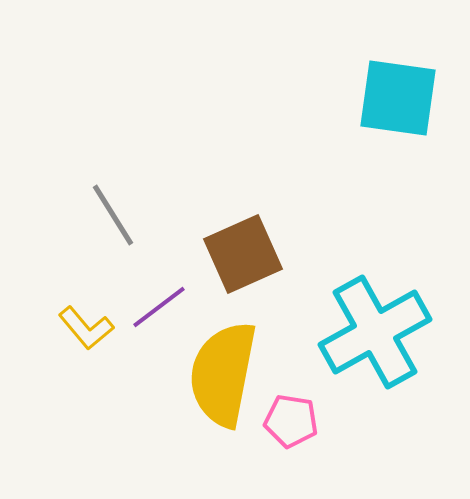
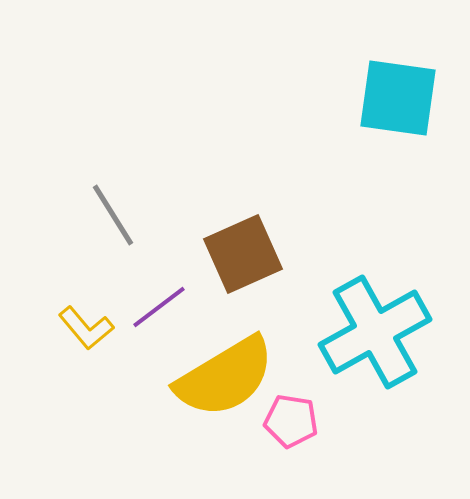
yellow semicircle: moved 2 px right, 3 px down; rotated 132 degrees counterclockwise
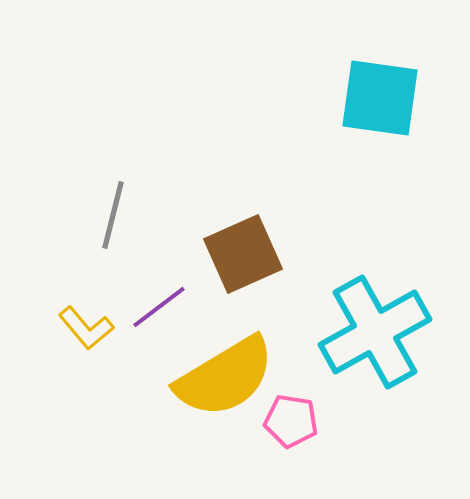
cyan square: moved 18 px left
gray line: rotated 46 degrees clockwise
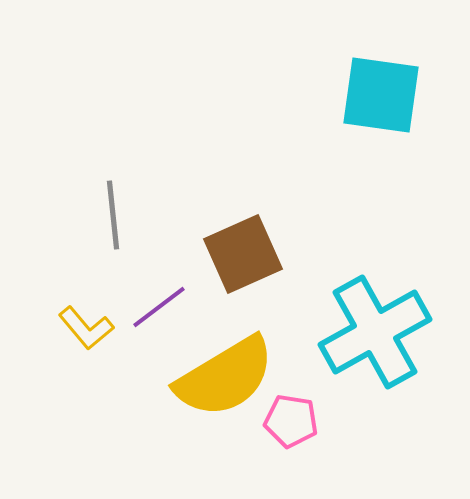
cyan square: moved 1 px right, 3 px up
gray line: rotated 20 degrees counterclockwise
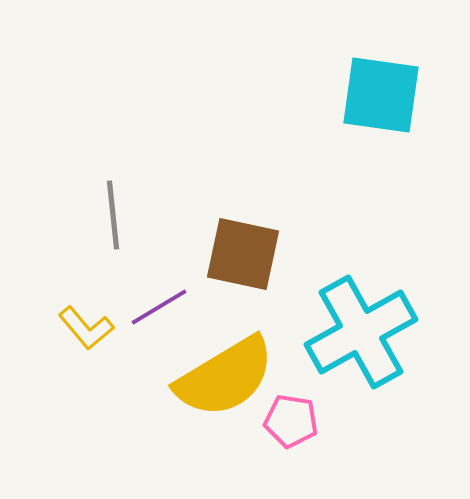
brown square: rotated 36 degrees clockwise
purple line: rotated 6 degrees clockwise
cyan cross: moved 14 px left
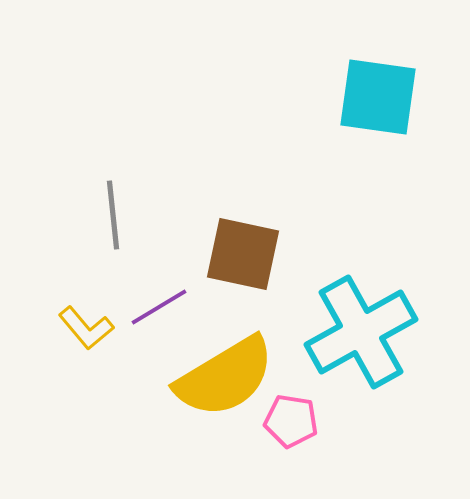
cyan square: moved 3 px left, 2 px down
